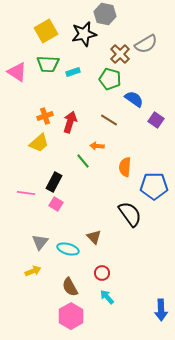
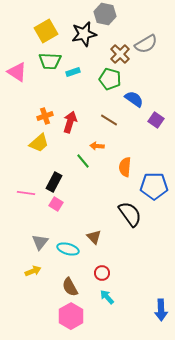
green trapezoid: moved 2 px right, 3 px up
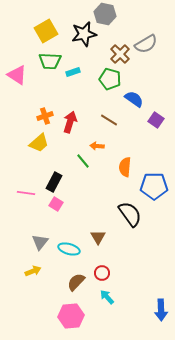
pink triangle: moved 3 px down
brown triangle: moved 4 px right; rotated 14 degrees clockwise
cyan ellipse: moved 1 px right
brown semicircle: moved 6 px right, 5 px up; rotated 72 degrees clockwise
pink hexagon: rotated 25 degrees clockwise
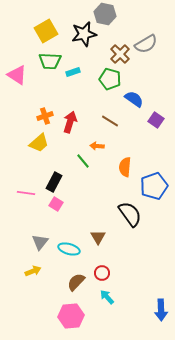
brown line: moved 1 px right, 1 px down
blue pentagon: rotated 20 degrees counterclockwise
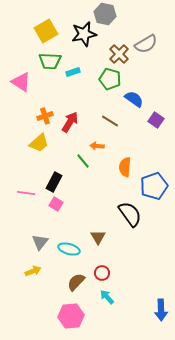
brown cross: moved 1 px left
pink triangle: moved 4 px right, 7 px down
red arrow: rotated 15 degrees clockwise
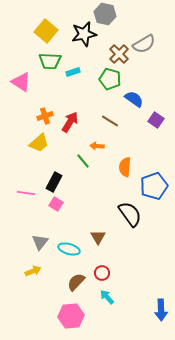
yellow square: rotated 20 degrees counterclockwise
gray semicircle: moved 2 px left
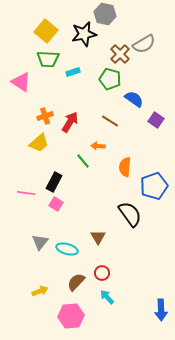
brown cross: moved 1 px right
green trapezoid: moved 2 px left, 2 px up
orange arrow: moved 1 px right
cyan ellipse: moved 2 px left
yellow arrow: moved 7 px right, 20 px down
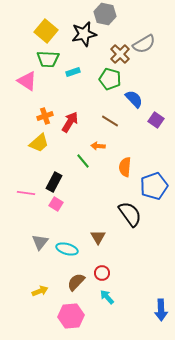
pink triangle: moved 6 px right, 1 px up
blue semicircle: rotated 12 degrees clockwise
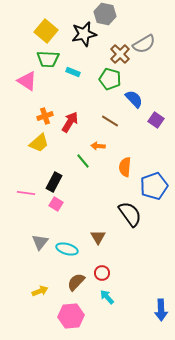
cyan rectangle: rotated 40 degrees clockwise
